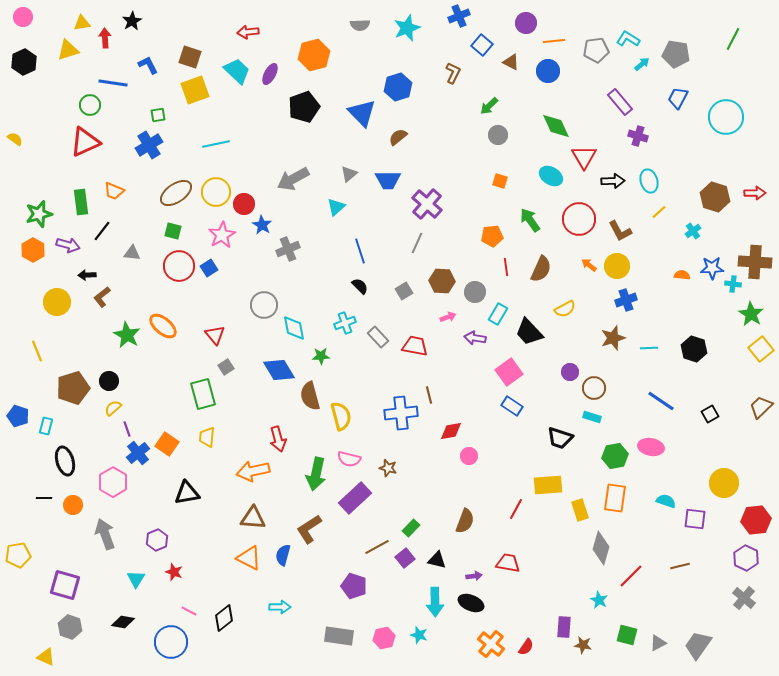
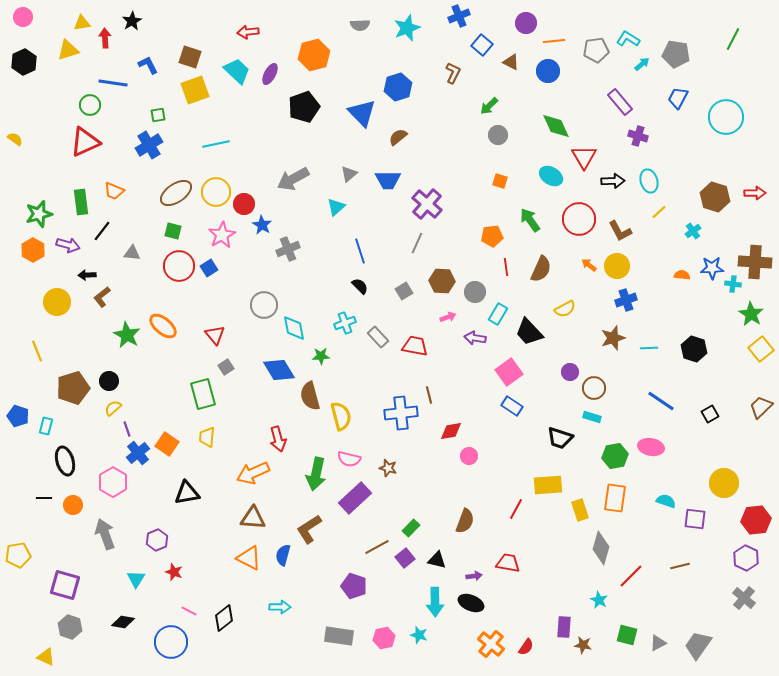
orange arrow at (253, 471): moved 2 px down; rotated 12 degrees counterclockwise
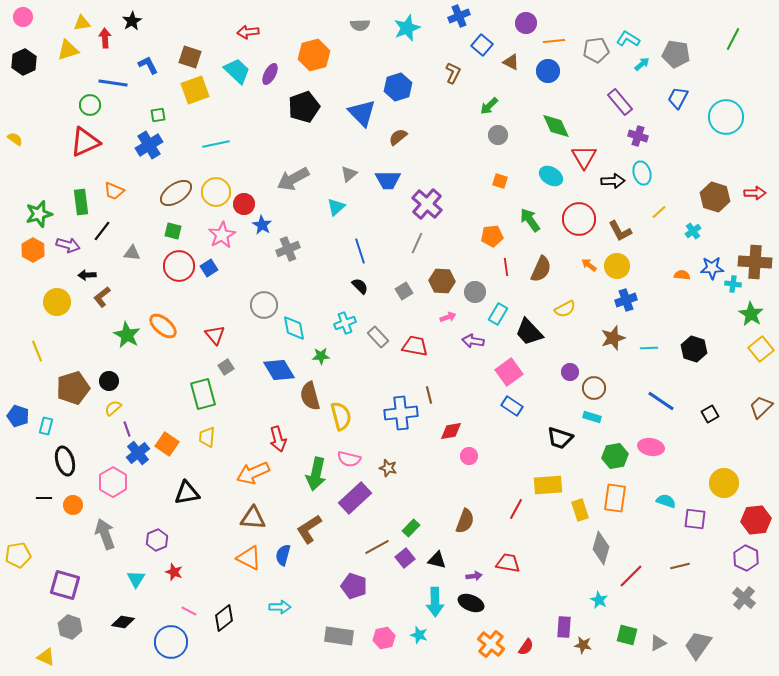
cyan ellipse at (649, 181): moved 7 px left, 8 px up
purple arrow at (475, 338): moved 2 px left, 3 px down
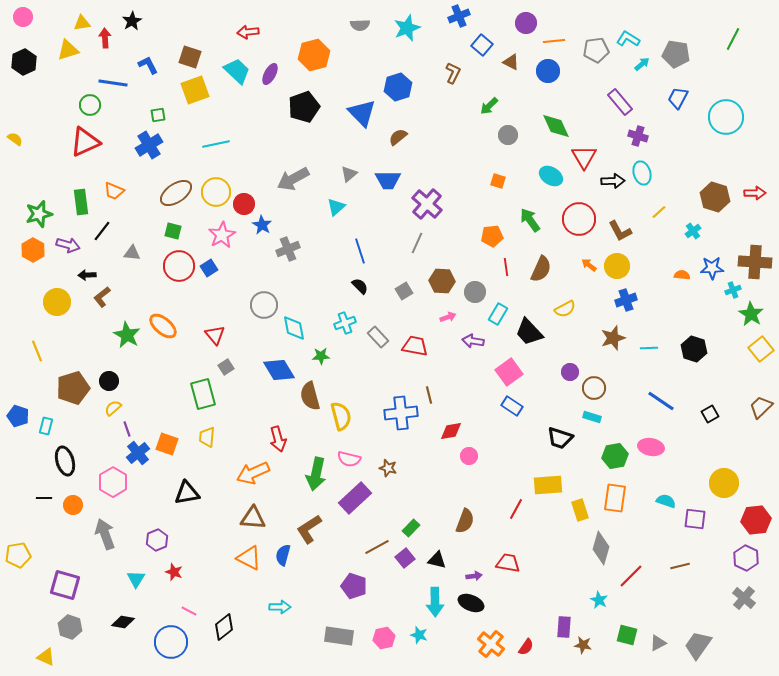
gray circle at (498, 135): moved 10 px right
orange square at (500, 181): moved 2 px left
cyan cross at (733, 284): moved 6 px down; rotated 28 degrees counterclockwise
orange square at (167, 444): rotated 15 degrees counterclockwise
black diamond at (224, 618): moved 9 px down
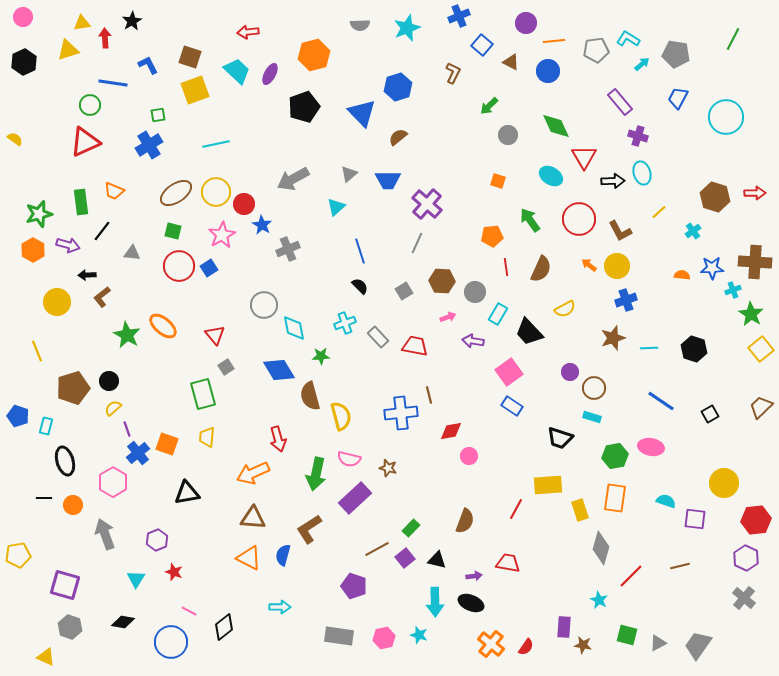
brown line at (377, 547): moved 2 px down
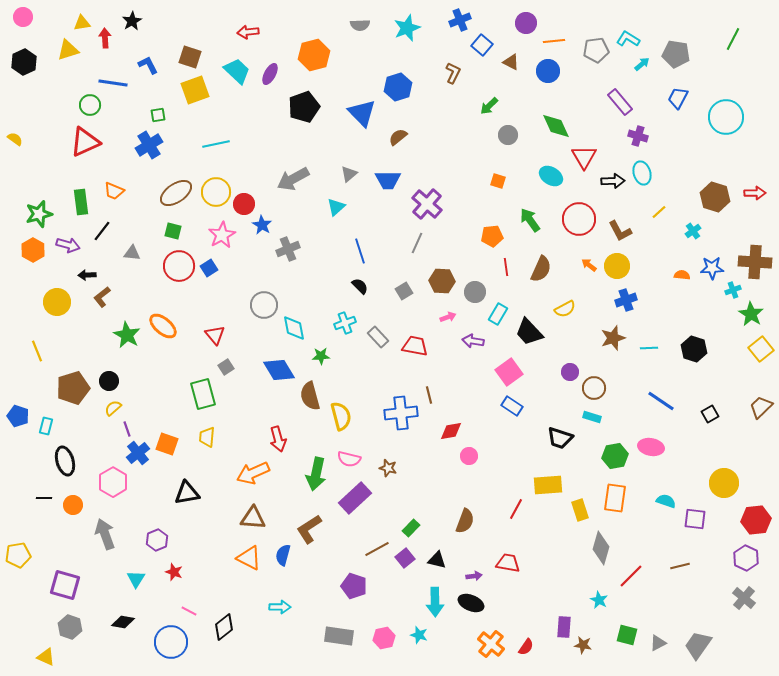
blue cross at (459, 16): moved 1 px right, 4 px down
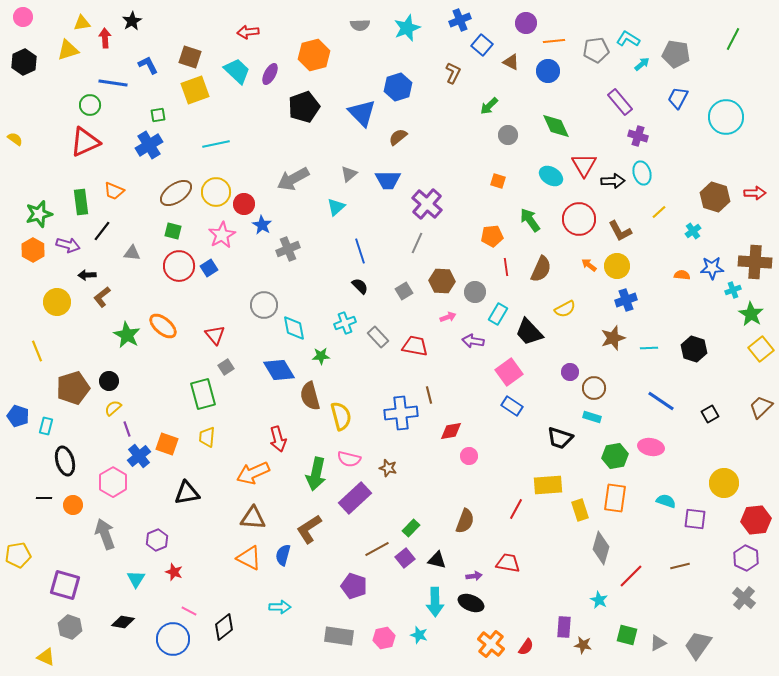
red triangle at (584, 157): moved 8 px down
blue cross at (138, 453): moved 1 px right, 3 px down
blue circle at (171, 642): moved 2 px right, 3 px up
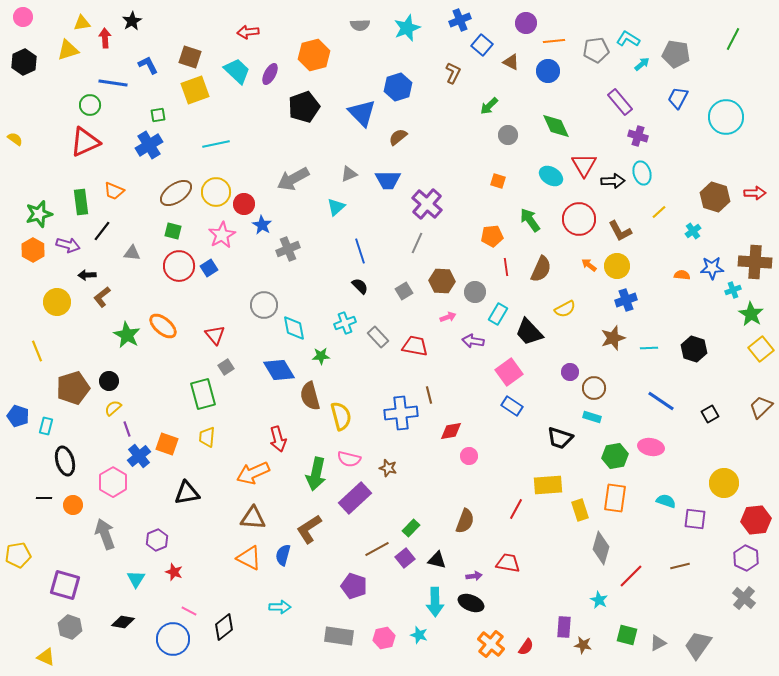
gray triangle at (349, 174): rotated 18 degrees clockwise
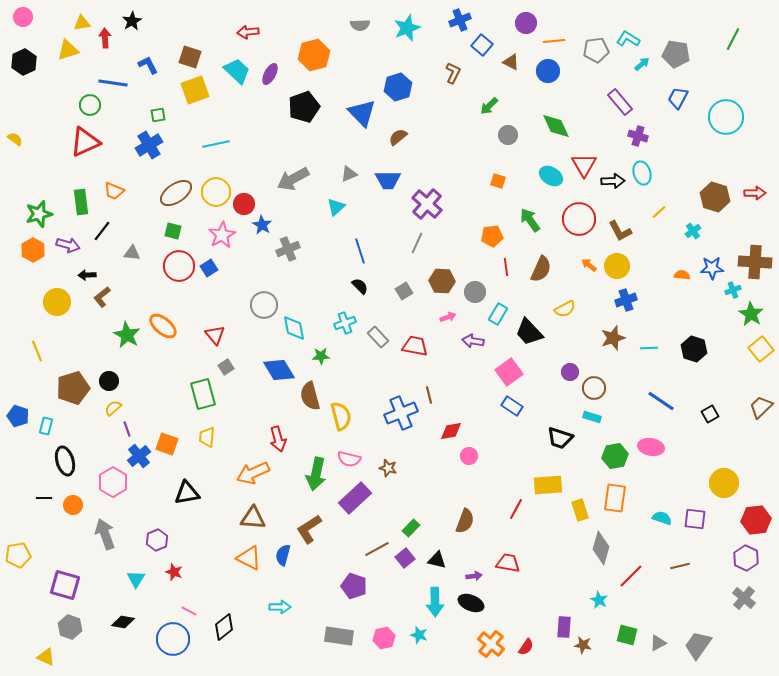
blue cross at (401, 413): rotated 16 degrees counterclockwise
cyan semicircle at (666, 501): moved 4 px left, 17 px down
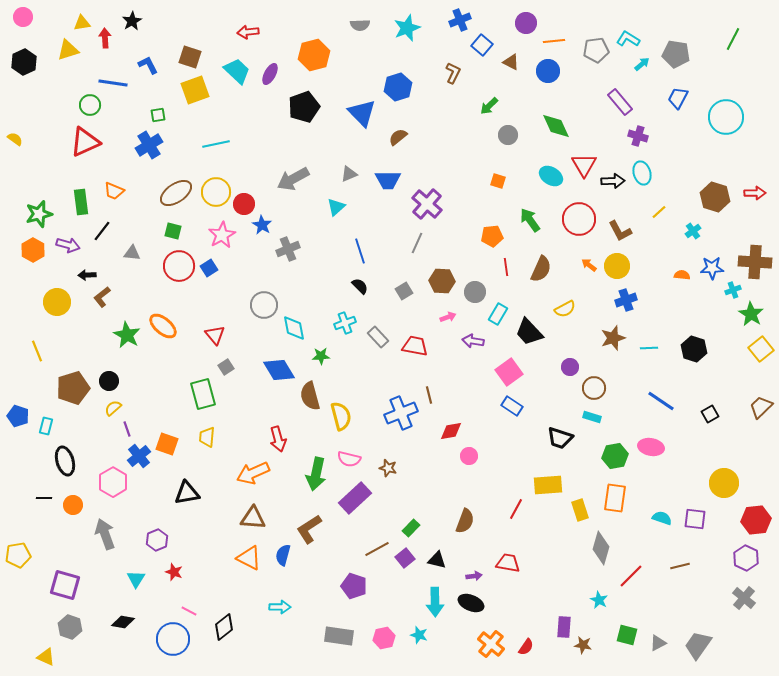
purple circle at (570, 372): moved 5 px up
